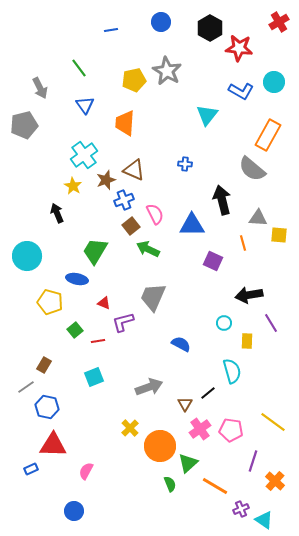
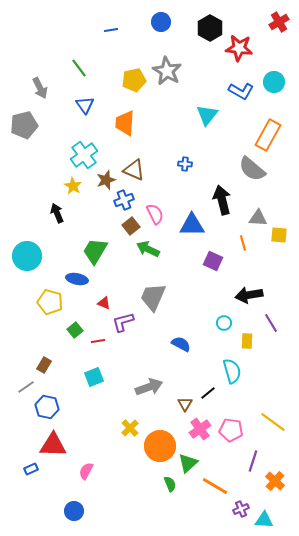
cyan triangle at (264, 520): rotated 30 degrees counterclockwise
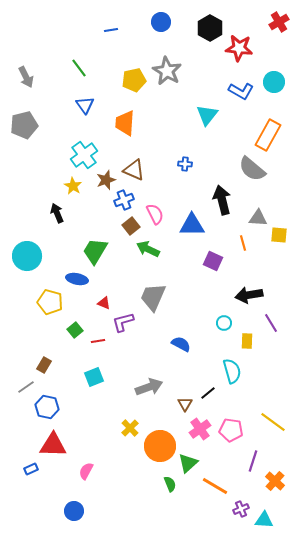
gray arrow at (40, 88): moved 14 px left, 11 px up
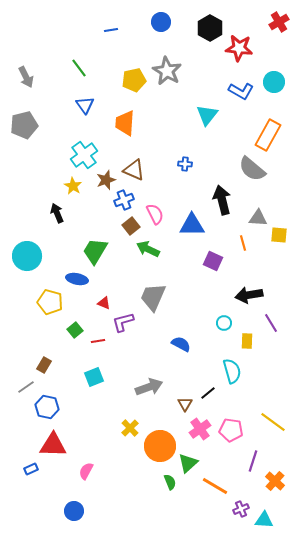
green semicircle at (170, 484): moved 2 px up
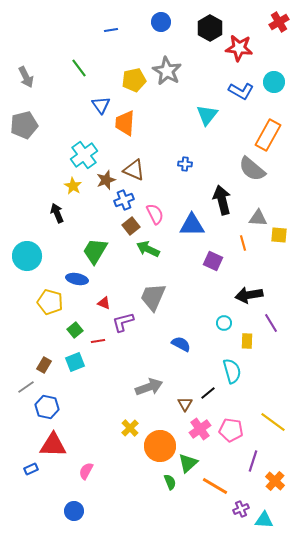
blue triangle at (85, 105): moved 16 px right
cyan square at (94, 377): moved 19 px left, 15 px up
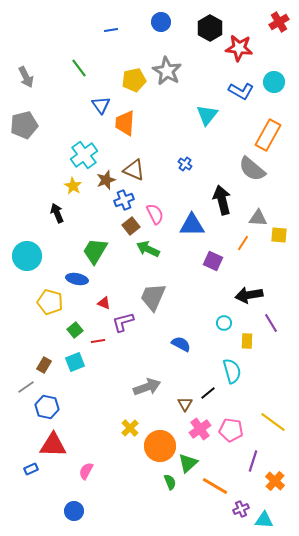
blue cross at (185, 164): rotated 32 degrees clockwise
orange line at (243, 243): rotated 49 degrees clockwise
gray arrow at (149, 387): moved 2 px left
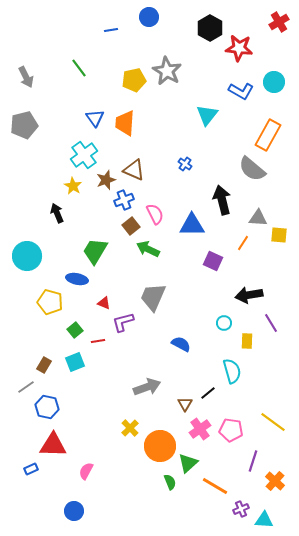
blue circle at (161, 22): moved 12 px left, 5 px up
blue triangle at (101, 105): moved 6 px left, 13 px down
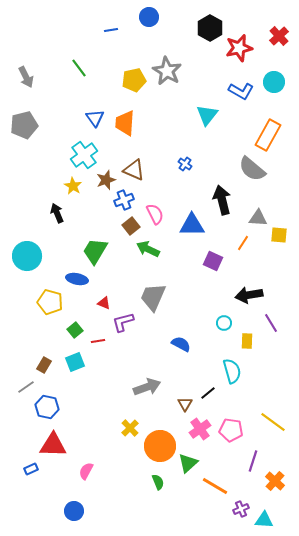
red cross at (279, 22): moved 14 px down; rotated 12 degrees counterclockwise
red star at (239, 48): rotated 20 degrees counterclockwise
green semicircle at (170, 482): moved 12 px left
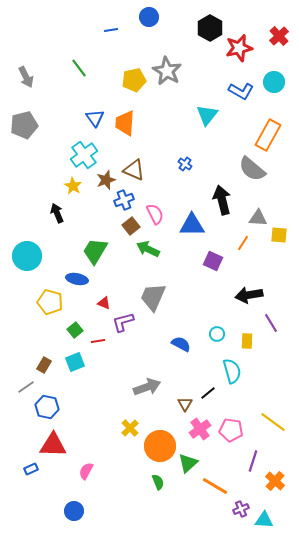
cyan circle at (224, 323): moved 7 px left, 11 px down
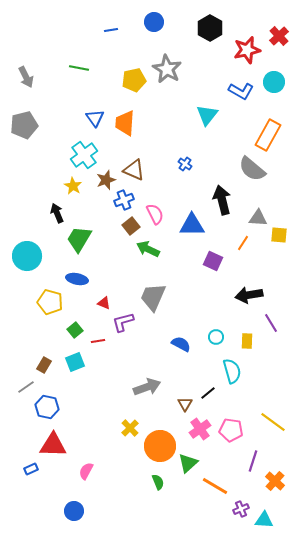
blue circle at (149, 17): moved 5 px right, 5 px down
red star at (239, 48): moved 8 px right, 2 px down
green line at (79, 68): rotated 42 degrees counterclockwise
gray star at (167, 71): moved 2 px up
green trapezoid at (95, 251): moved 16 px left, 12 px up
cyan circle at (217, 334): moved 1 px left, 3 px down
